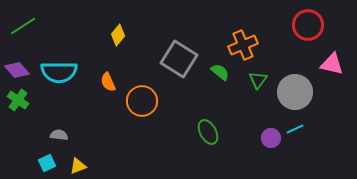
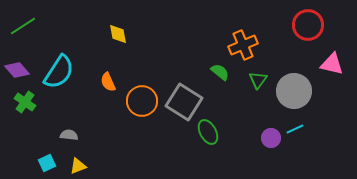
yellow diamond: moved 1 px up; rotated 50 degrees counterclockwise
gray square: moved 5 px right, 43 px down
cyan semicircle: rotated 57 degrees counterclockwise
gray circle: moved 1 px left, 1 px up
green cross: moved 7 px right, 2 px down
gray semicircle: moved 10 px right
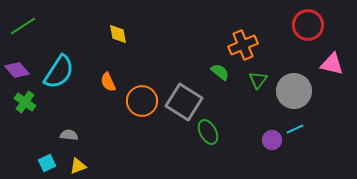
purple circle: moved 1 px right, 2 px down
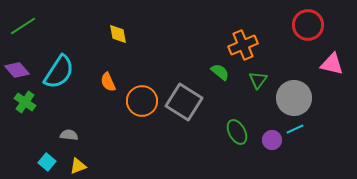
gray circle: moved 7 px down
green ellipse: moved 29 px right
cyan square: moved 1 px up; rotated 24 degrees counterclockwise
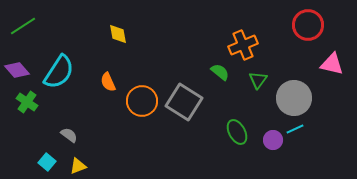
green cross: moved 2 px right
gray semicircle: rotated 30 degrees clockwise
purple circle: moved 1 px right
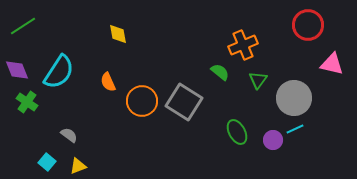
purple diamond: rotated 20 degrees clockwise
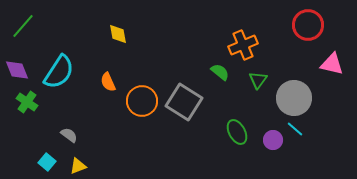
green line: rotated 16 degrees counterclockwise
cyan line: rotated 66 degrees clockwise
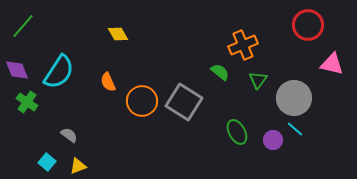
yellow diamond: rotated 20 degrees counterclockwise
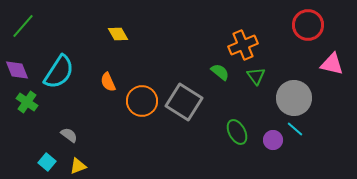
green triangle: moved 2 px left, 4 px up; rotated 12 degrees counterclockwise
